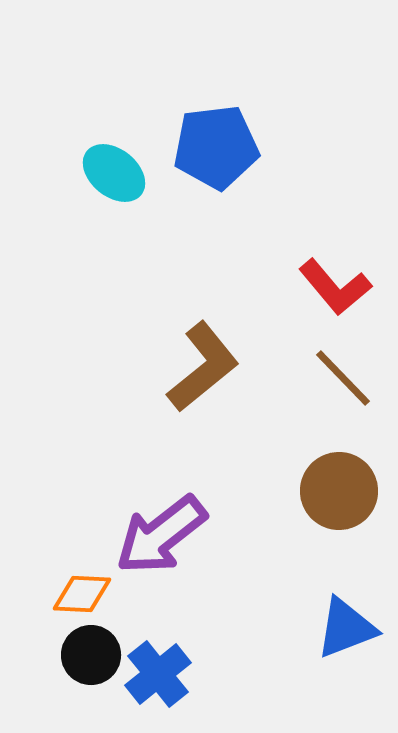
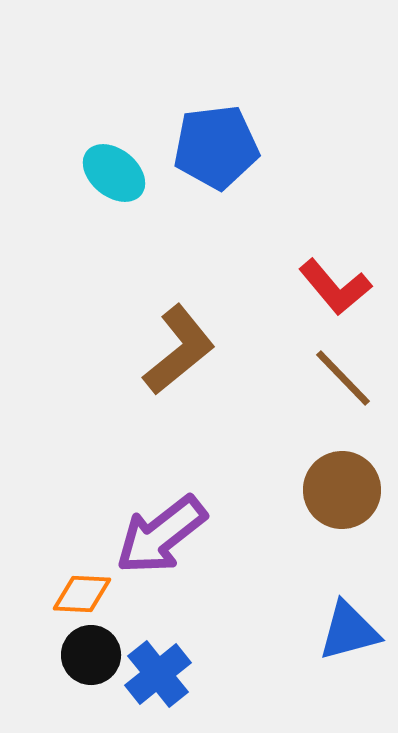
brown L-shape: moved 24 px left, 17 px up
brown circle: moved 3 px right, 1 px up
blue triangle: moved 3 px right, 3 px down; rotated 6 degrees clockwise
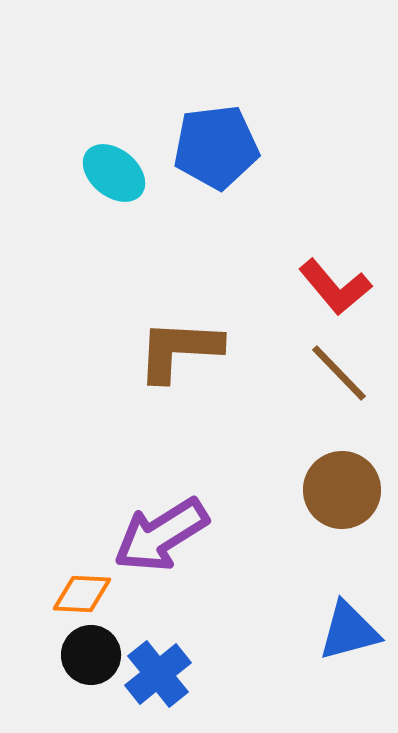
brown L-shape: rotated 138 degrees counterclockwise
brown line: moved 4 px left, 5 px up
purple arrow: rotated 6 degrees clockwise
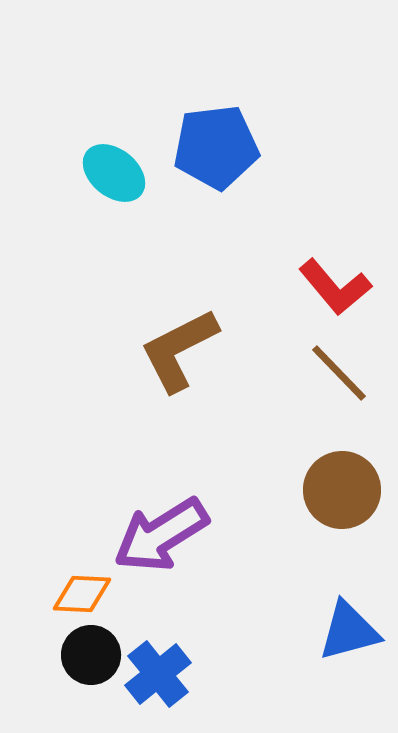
brown L-shape: rotated 30 degrees counterclockwise
